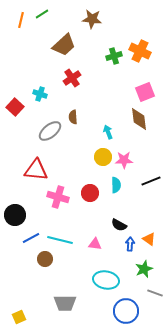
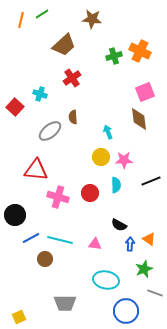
yellow circle: moved 2 px left
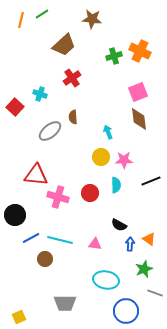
pink square: moved 7 px left
red triangle: moved 5 px down
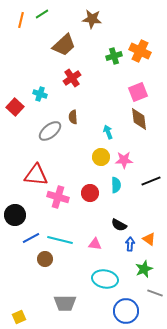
cyan ellipse: moved 1 px left, 1 px up
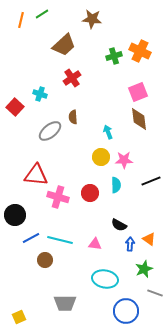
brown circle: moved 1 px down
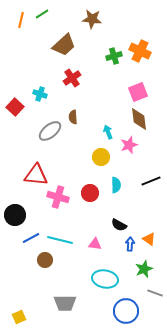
pink star: moved 5 px right, 15 px up; rotated 18 degrees counterclockwise
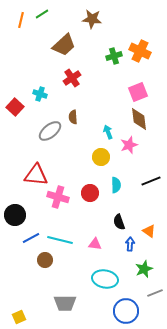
black semicircle: moved 3 px up; rotated 42 degrees clockwise
orange triangle: moved 8 px up
gray line: rotated 42 degrees counterclockwise
